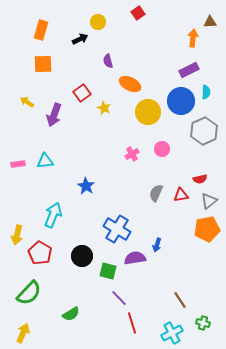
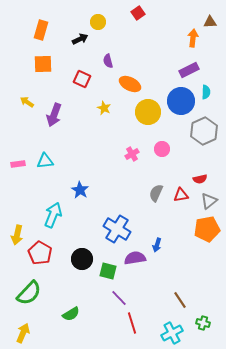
red square at (82, 93): moved 14 px up; rotated 30 degrees counterclockwise
blue star at (86, 186): moved 6 px left, 4 px down
black circle at (82, 256): moved 3 px down
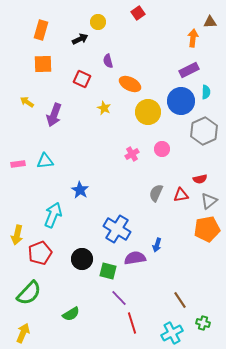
red pentagon at (40, 253): rotated 20 degrees clockwise
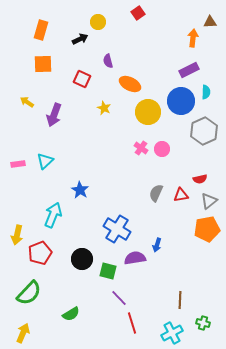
pink cross at (132, 154): moved 9 px right, 6 px up; rotated 24 degrees counterclockwise
cyan triangle at (45, 161): rotated 36 degrees counterclockwise
brown line at (180, 300): rotated 36 degrees clockwise
